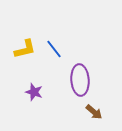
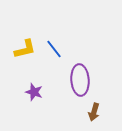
brown arrow: rotated 66 degrees clockwise
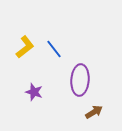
yellow L-shape: moved 2 px up; rotated 25 degrees counterclockwise
purple ellipse: rotated 8 degrees clockwise
brown arrow: rotated 138 degrees counterclockwise
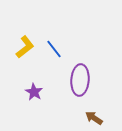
purple star: rotated 12 degrees clockwise
brown arrow: moved 6 px down; rotated 114 degrees counterclockwise
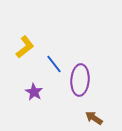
blue line: moved 15 px down
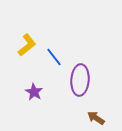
yellow L-shape: moved 2 px right, 2 px up
blue line: moved 7 px up
brown arrow: moved 2 px right
